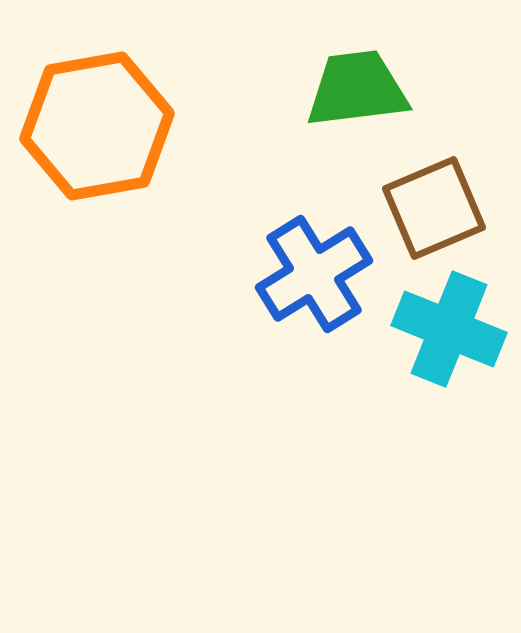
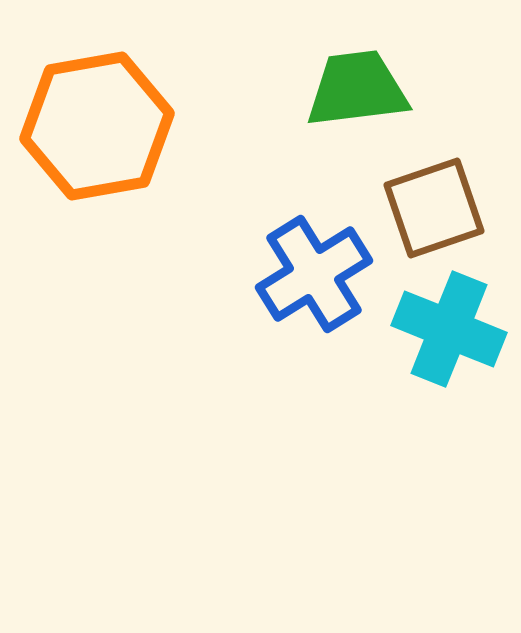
brown square: rotated 4 degrees clockwise
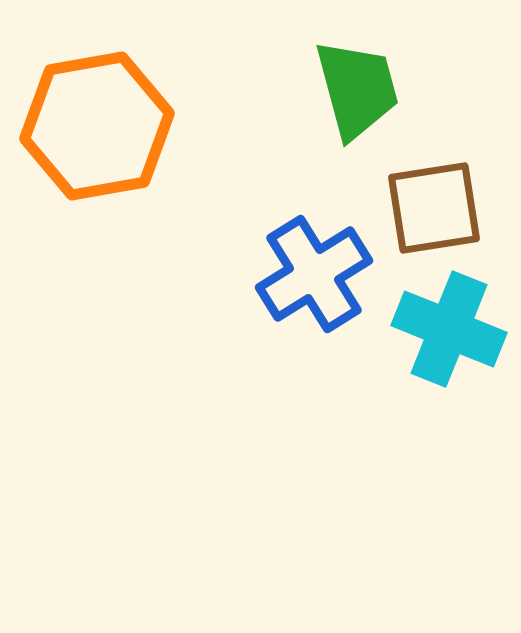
green trapezoid: rotated 82 degrees clockwise
brown square: rotated 10 degrees clockwise
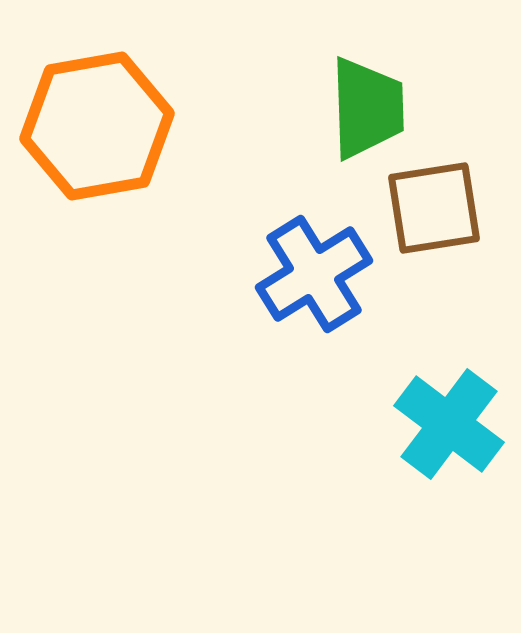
green trapezoid: moved 10 px right, 19 px down; rotated 13 degrees clockwise
cyan cross: moved 95 px down; rotated 15 degrees clockwise
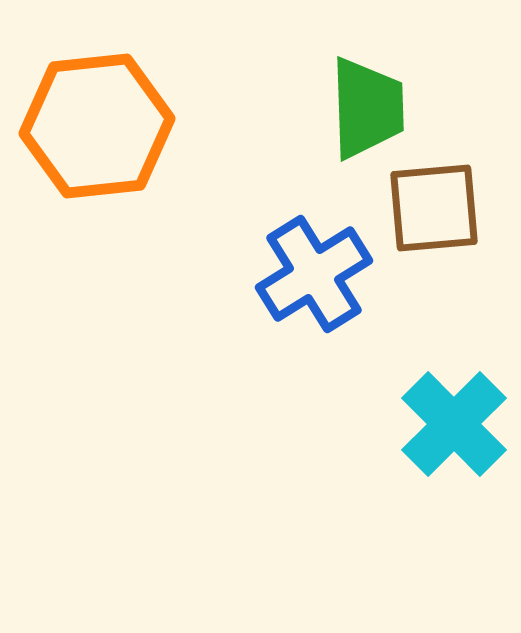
orange hexagon: rotated 4 degrees clockwise
brown square: rotated 4 degrees clockwise
cyan cross: moved 5 px right; rotated 8 degrees clockwise
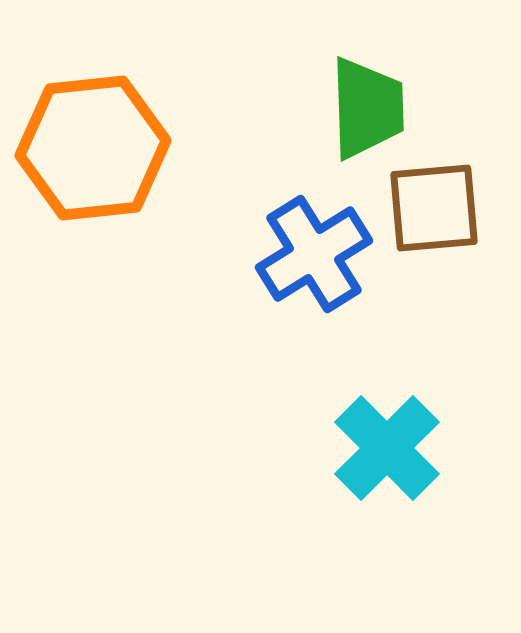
orange hexagon: moved 4 px left, 22 px down
blue cross: moved 20 px up
cyan cross: moved 67 px left, 24 px down
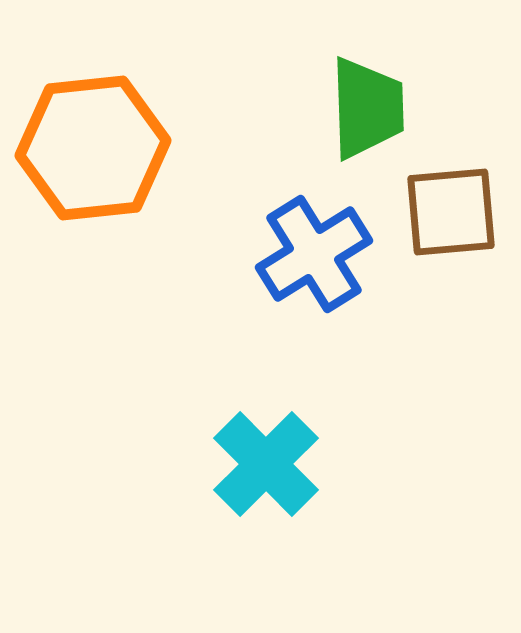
brown square: moved 17 px right, 4 px down
cyan cross: moved 121 px left, 16 px down
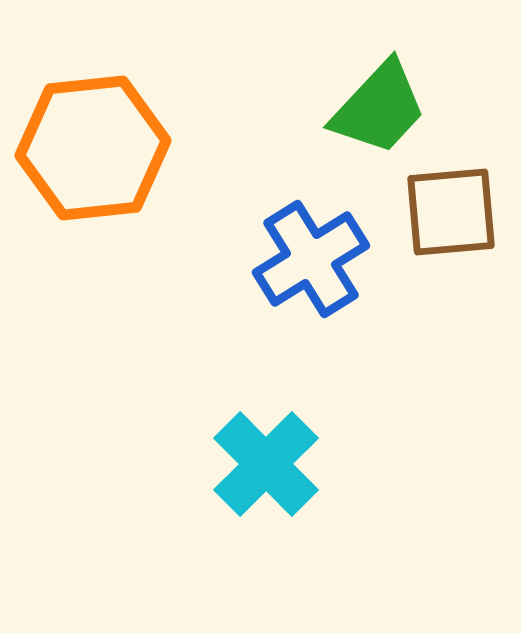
green trapezoid: moved 12 px right; rotated 45 degrees clockwise
blue cross: moved 3 px left, 5 px down
